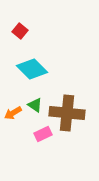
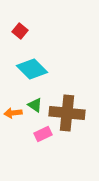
orange arrow: rotated 24 degrees clockwise
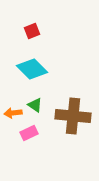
red square: moved 12 px right; rotated 28 degrees clockwise
brown cross: moved 6 px right, 3 px down
pink rectangle: moved 14 px left, 1 px up
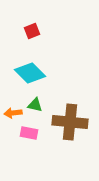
cyan diamond: moved 2 px left, 4 px down
green triangle: rotated 21 degrees counterclockwise
brown cross: moved 3 px left, 6 px down
pink rectangle: rotated 36 degrees clockwise
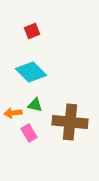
cyan diamond: moved 1 px right, 1 px up
pink rectangle: rotated 48 degrees clockwise
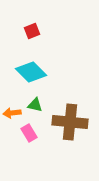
orange arrow: moved 1 px left
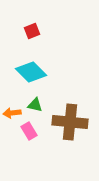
pink rectangle: moved 2 px up
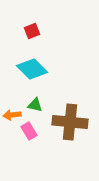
cyan diamond: moved 1 px right, 3 px up
orange arrow: moved 2 px down
